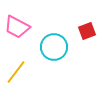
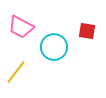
pink trapezoid: moved 4 px right
red square: rotated 30 degrees clockwise
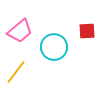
pink trapezoid: moved 1 px left, 4 px down; rotated 68 degrees counterclockwise
red square: rotated 12 degrees counterclockwise
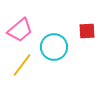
pink trapezoid: moved 1 px up
yellow line: moved 6 px right, 7 px up
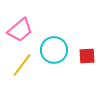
red square: moved 25 px down
cyan circle: moved 3 px down
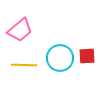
cyan circle: moved 6 px right, 8 px down
yellow line: moved 2 px right; rotated 55 degrees clockwise
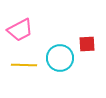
pink trapezoid: rotated 12 degrees clockwise
red square: moved 12 px up
